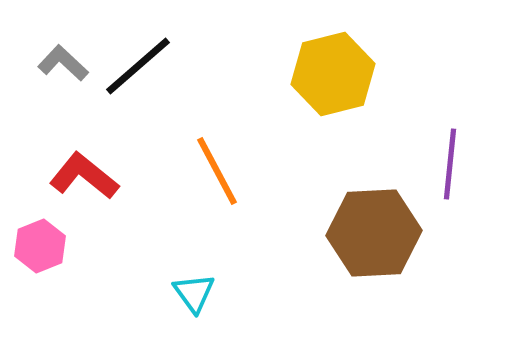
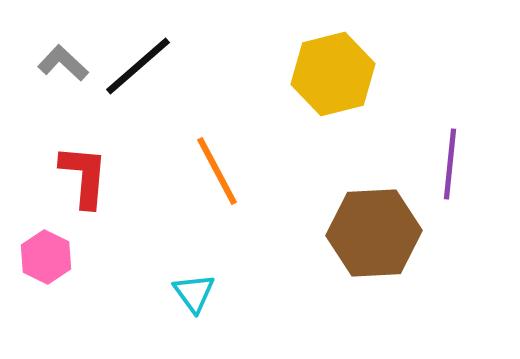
red L-shape: rotated 56 degrees clockwise
pink hexagon: moved 6 px right, 11 px down; rotated 12 degrees counterclockwise
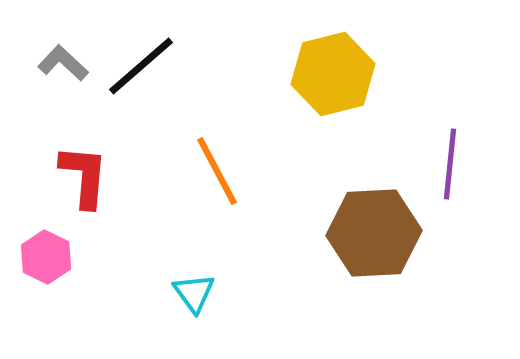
black line: moved 3 px right
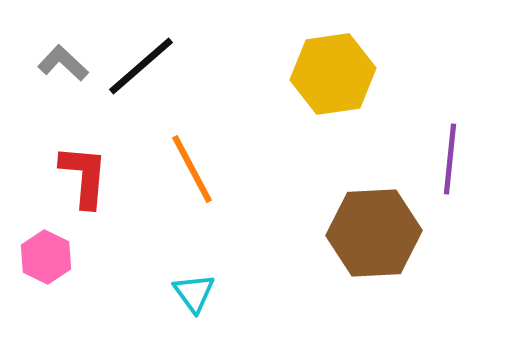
yellow hexagon: rotated 6 degrees clockwise
purple line: moved 5 px up
orange line: moved 25 px left, 2 px up
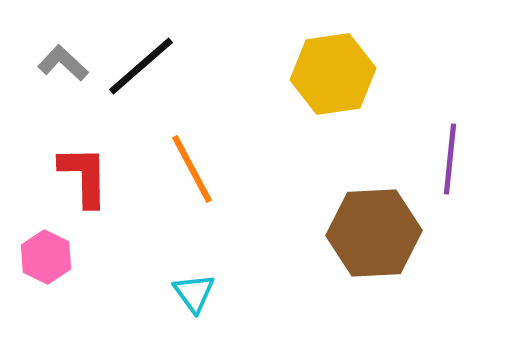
red L-shape: rotated 6 degrees counterclockwise
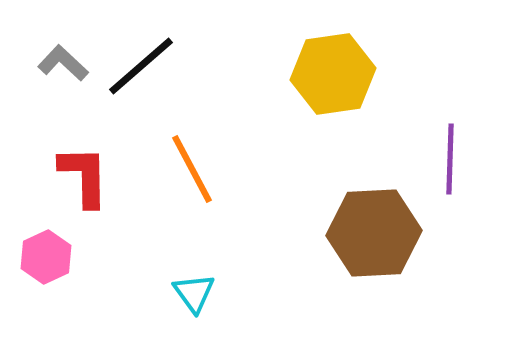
purple line: rotated 4 degrees counterclockwise
pink hexagon: rotated 9 degrees clockwise
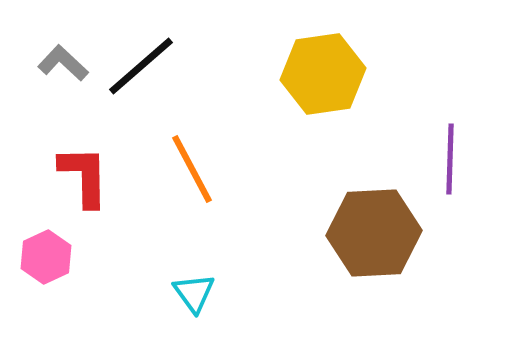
yellow hexagon: moved 10 px left
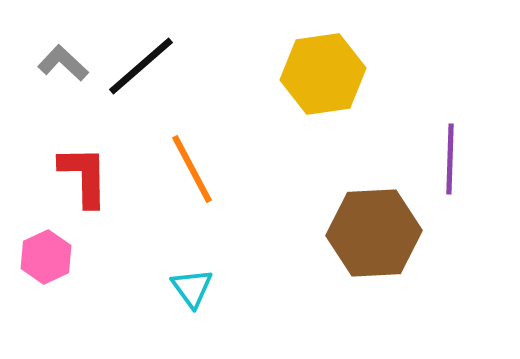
cyan triangle: moved 2 px left, 5 px up
